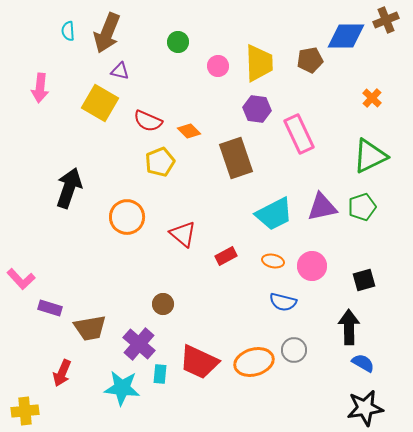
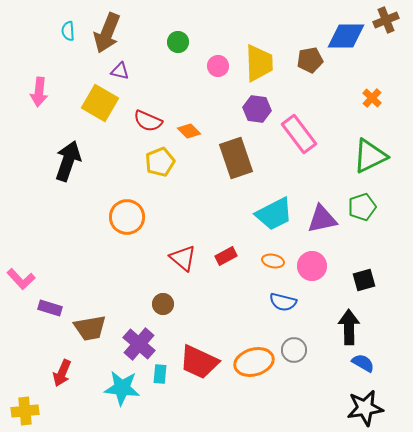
pink arrow at (40, 88): moved 1 px left, 4 px down
pink rectangle at (299, 134): rotated 12 degrees counterclockwise
black arrow at (69, 188): moved 1 px left, 27 px up
purple triangle at (322, 207): moved 12 px down
red triangle at (183, 234): moved 24 px down
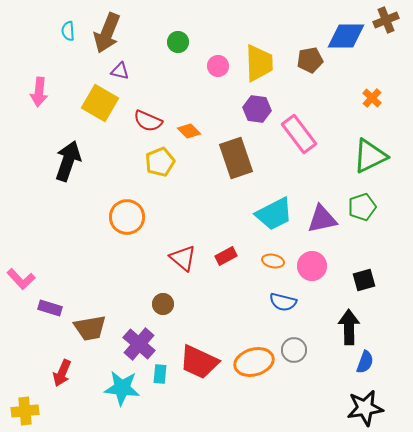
blue semicircle at (363, 363): moved 2 px right, 1 px up; rotated 80 degrees clockwise
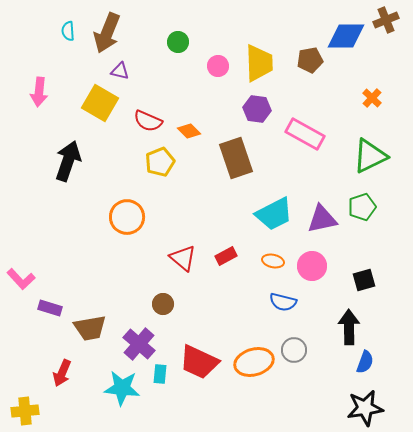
pink rectangle at (299, 134): moved 6 px right; rotated 24 degrees counterclockwise
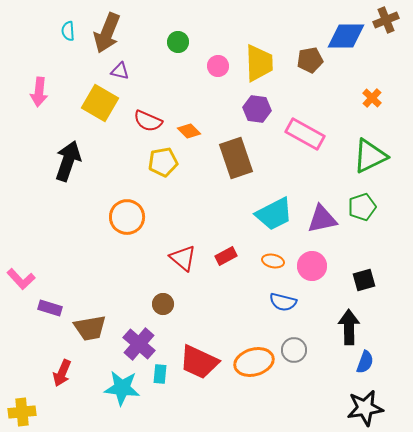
yellow pentagon at (160, 162): moved 3 px right; rotated 12 degrees clockwise
yellow cross at (25, 411): moved 3 px left, 1 px down
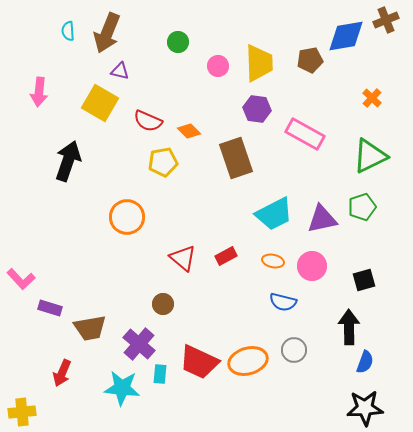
blue diamond at (346, 36): rotated 9 degrees counterclockwise
orange ellipse at (254, 362): moved 6 px left, 1 px up
black star at (365, 408): rotated 6 degrees clockwise
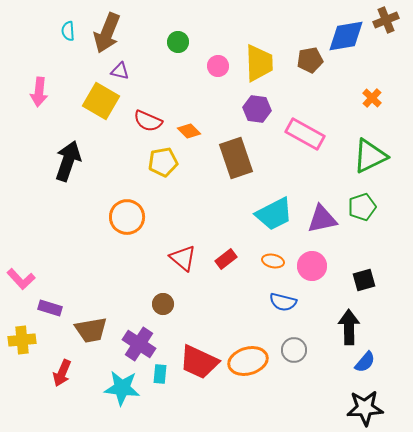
yellow square at (100, 103): moved 1 px right, 2 px up
red rectangle at (226, 256): moved 3 px down; rotated 10 degrees counterclockwise
brown trapezoid at (90, 328): moved 1 px right, 2 px down
purple cross at (139, 344): rotated 8 degrees counterclockwise
blue semicircle at (365, 362): rotated 20 degrees clockwise
yellow cross at (22, 412): moved 72 px up
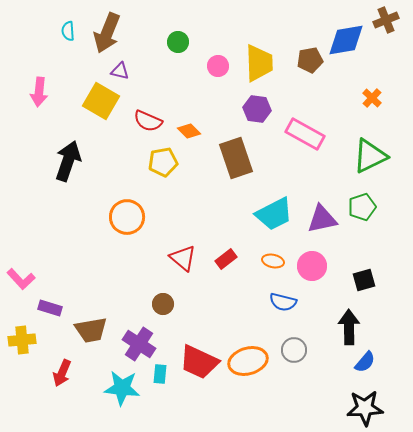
blue diamond at (346, 36): moved 4 px down
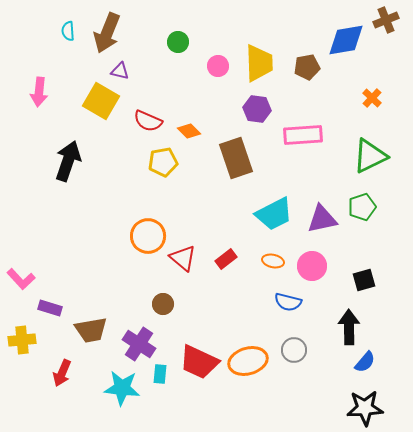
brown pentagon at (310, 60): moved 3 px left, 7 px down
pink rectangle at (305, 134): moved 2 px left, 1 px down; rotated 33 degrees counterclockwise
orange circle at (127, 217): moved 21 px right, 19 px down
blue semicircle at (283, 302): moved 5 px right
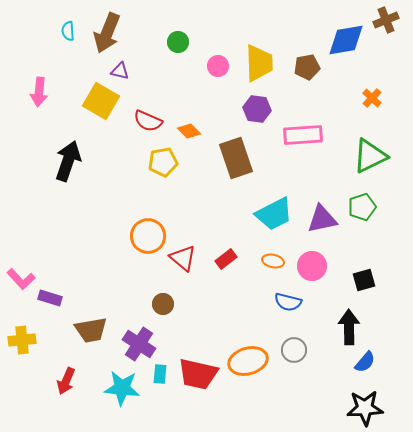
purple rectangle at (50, 308): moved 10 px up
red trapezoid at (199, 362): moved 1 px left, 12 px down; rotated 12 degrees counterclockwise
red arrow at (62, 373): moved 4 px right, 8 px down
